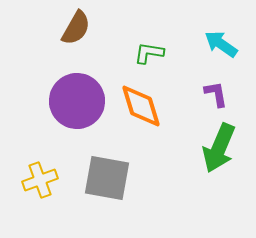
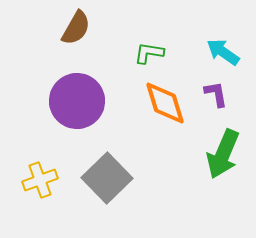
cyan arrow: moved 2 px right, 8 px down
orange diamond: moved 24 px right, 3 px up
green arrow: moved 4 px right, 6 px down
gray square: rotated 36 degrees clockwise
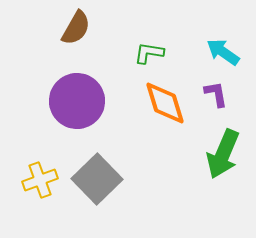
gray square: moved 10 px left, 1 px down
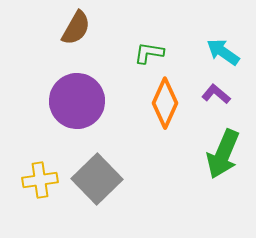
purple L-shape: rotated 40 degrees counterclockwise
orange diamond: rotated 42 degrees clockwise
yellow cross: rotated 12 degrees clockwise
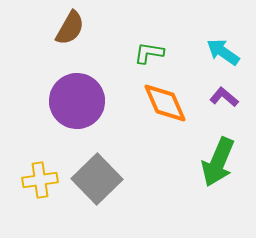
brown semicircle: moved 6 px left
purple L-shape: moved 8 px right, 3 px down
orange diamond: rotated 48 degrees counterclockwise
green arrow: moved 5 px left, 8 px down
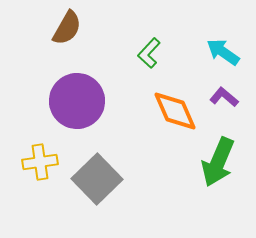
brown semicircle: moved 3 px left
green L-shape: rotated 56 degrees counterclockwise
orange diamond: moved 10 px right, 8 px down
yellow cross: moved 18 px up
